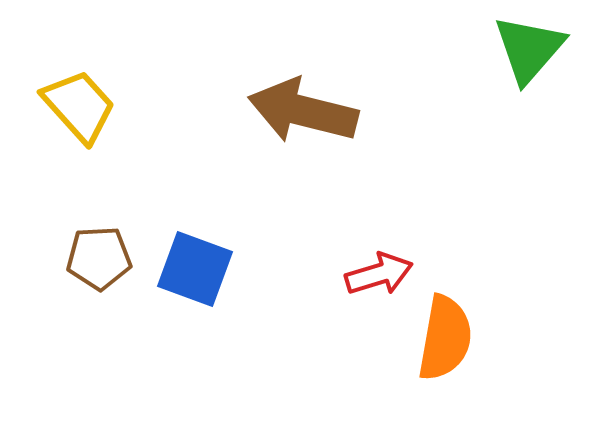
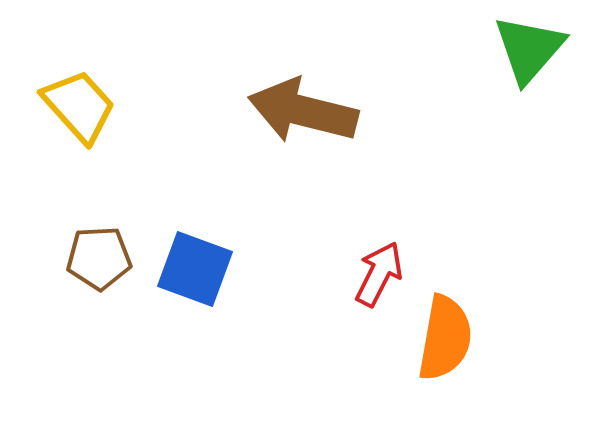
red arrow: rotated 46 degrees counterclockwise
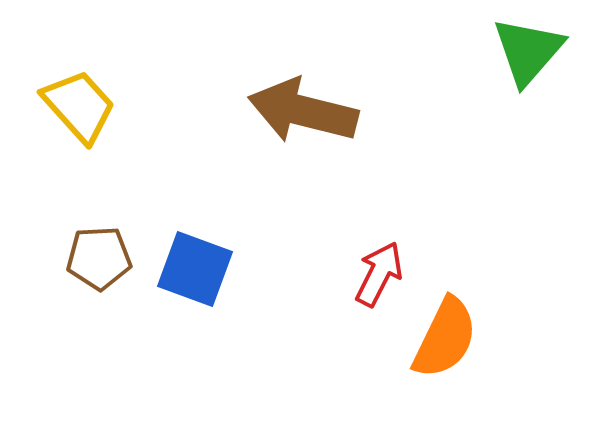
green triangle: moved 1 px left, 2 px down
orange semicircle: rotated 16 degrees clockwise
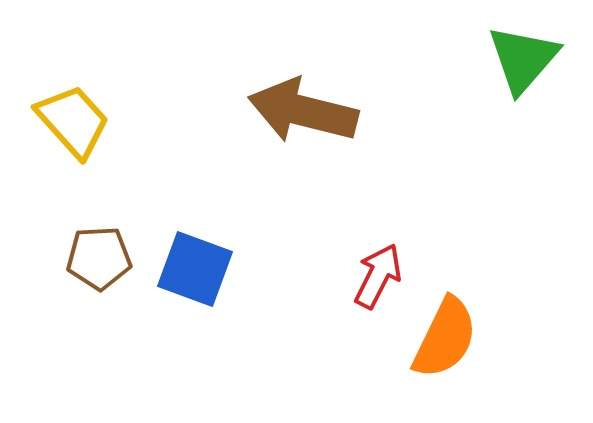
green triangle: moved 5 px left, 8 px down
yellow trapezoid: moved 6 px left, 15 px down
red arrow: moved 1 px left, 2 px down
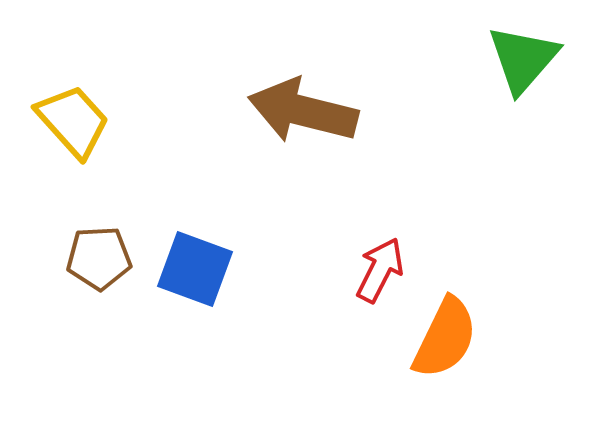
red arrow: moved 2 px right, 6 px up
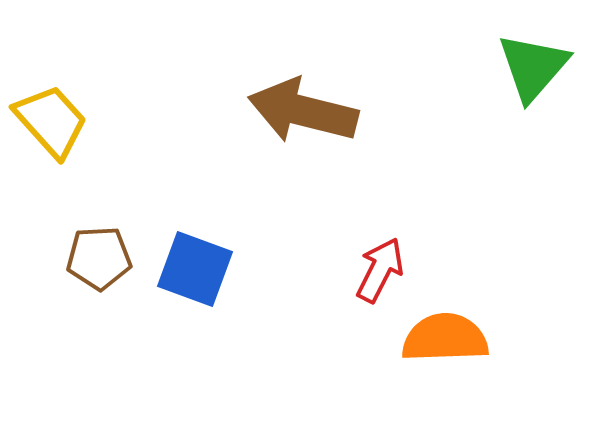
green triangle: moved 10 px right, 8 px down
yellow trapezoid: moved 22 px left
orange semicircle: rotated 118 degrees counterclockwise
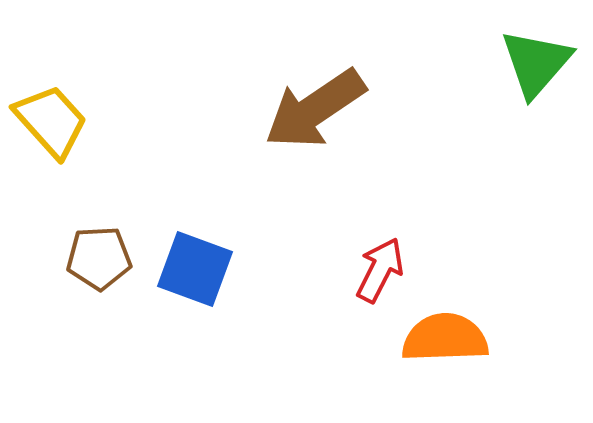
green triangle: moved 3 px right, 4 px up
brown arrow: moved 12 px right, 2 px up; rotated 48 degrees counterclockwise
